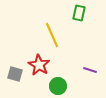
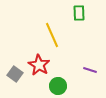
green rectangle: rotated 14 degrees counterclockwise
gray square: rotated 21 degrees clockwise
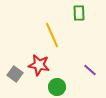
red star: rotated 20 degrees counterclockwise
purple line: rotated 24 degrees clockwise
green circle: moved 1 px left, 1 px down
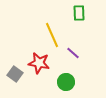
red star: moved 2 px up
purple line: moved 17 px left, 17 px up
green circle: moved 9 px right, 5 px up
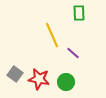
red star: moved 16 px down
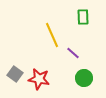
green rectangle: moved 4 px right, 4 px down
green circle: moved 18 px right, 4 px up
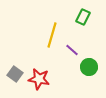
green rectangle: rotated 28 degrees clockwise
yellow line: rotated 40 degrees clockwise
purple line: moved 1 px left, 3 px up
green circle: moved 5 px right, 11 px up
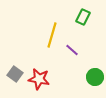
green circle: moved 6 px right, 10 px down
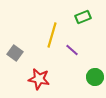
green rectangle: rotated 42 degrees clockwise
gray square: moved 21 px up
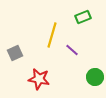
gray square: rotated 28 degrees clockwise
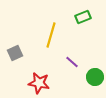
yellow line: moved 1 px left
purple line: moved 12 px down
red star: moved 4 px down
